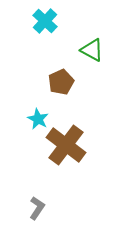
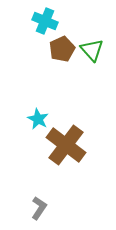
cyan cross: rotated 20 degrees counterclockwise
green triangle: rotated 20 degrees clockwise
brown pentagon: moved 1 px right, 33 px up
gray L-shape: moved 2 px right
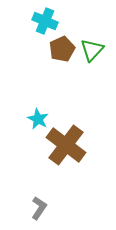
green triangle: rotated 25 degrees clockwise
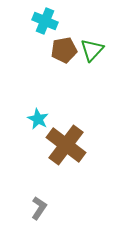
brown pentagon: moved 2 px right, 1 px down; rotated 15 degrees clockwise
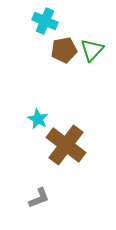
gray L-shape: moved 10 px up; rotated 35 degrees clockwise
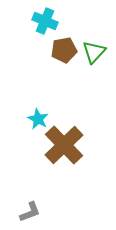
green triangle: moved 2 px right, 2 px down
brown cross: moved 2 px left; rotated 9 degrees clockwise
gray L-shape: moved 9 px left, 14 px down
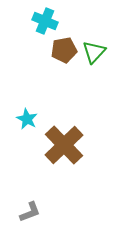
cyan star: moved 11 px left
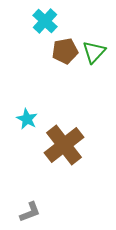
cyan cross: rotated 20 degrees clockwise
brown pentagon: moved 1 px right, 1 px down
brown cross: rotated 6 degrees clockwise
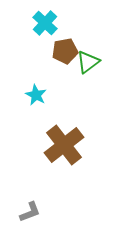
cyan cross: moved 2 px down
green triangle: moved 6 px left, 10 px down; rotated 10 degrees clockwise
cyan star: moved 9 px right, 24 px up
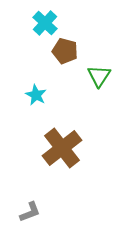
brown pentagon: rotated 25 degrees clockwise
green triangle: moved 11 px right, 14 px down; rotated 20 degrees counterclockwise
brown cross: moved 2 px left, 3 px down
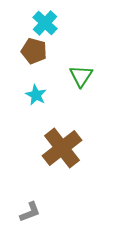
brown pentagon: moved 31 px left
green triangle: moved 18 px left
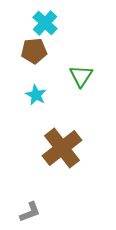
brown pentagon: rotated 20 degrees counterclockwise
